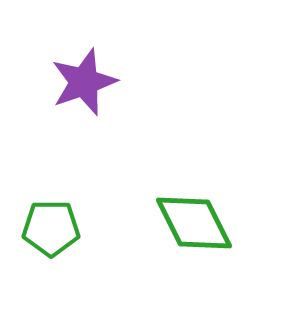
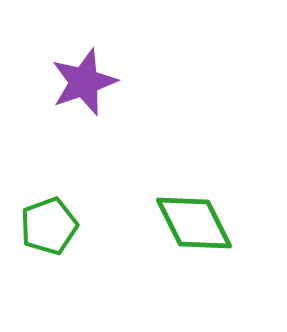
green pentagon: moved 2 px left, 2 px up; rotated 20 degrees counterclockwise
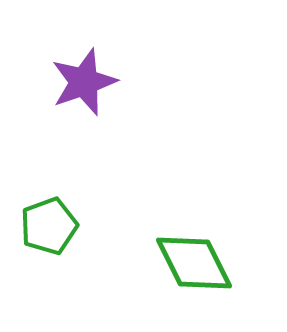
green diamond: moved 40 px down
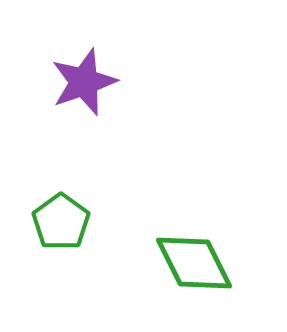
green pentagon: moved 12 px right, 4 px up; rotated 16 degrees counterclockwise
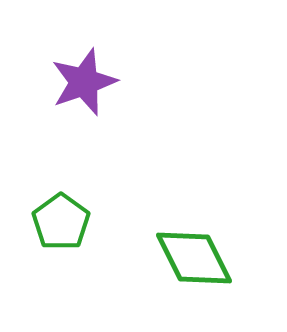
green diamond: moved 5 px up
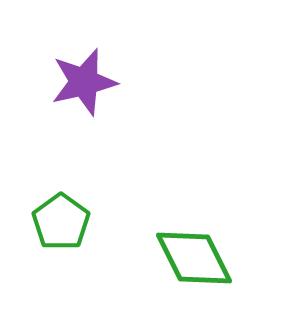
purple star: rotated 6 degrees clockwise
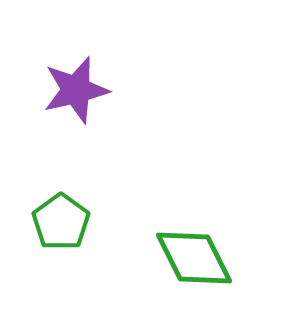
purple star: moved 8 px left, 8 px down
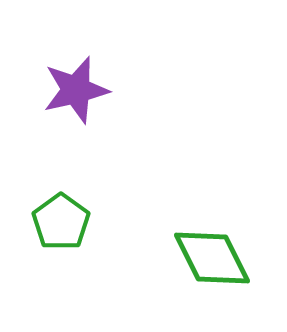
green diamond: moved 18 px right
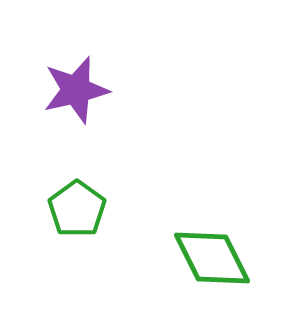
green pentagon: moved 16 px right, 13 px up
